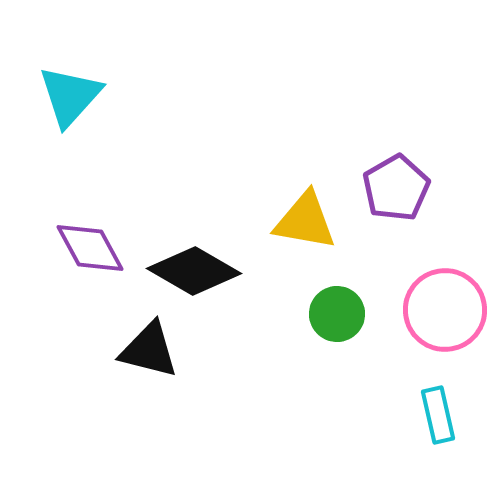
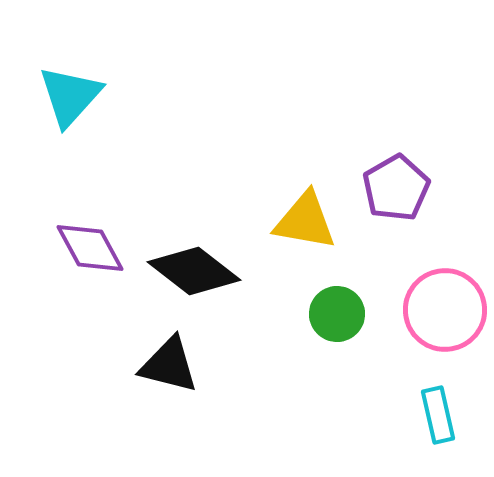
black diamond: rotated 8 degrees clockwise
black triangle: moved 20 px right, 15 px down
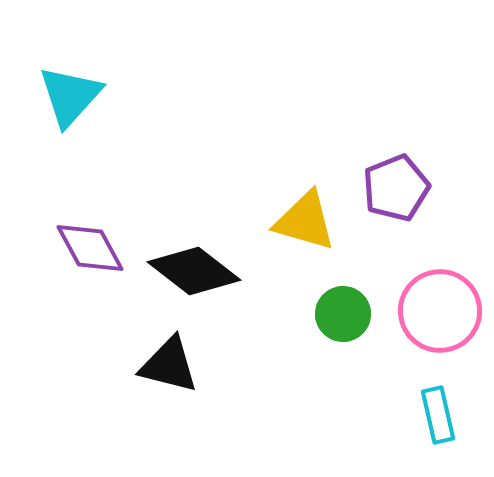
purple pentagon: rotated 8 degrees clockwise
yellow triangle: rotated 6 degrees clockwise
pink circle: moved 5 px left, 1 px down
green circle: moved 6 px right
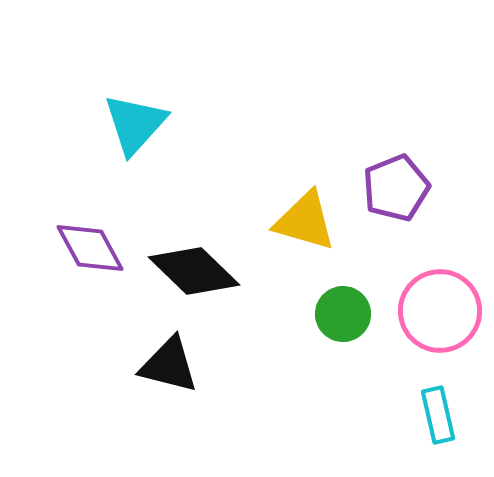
cyan triangle: moved 65 px right, 28 px down
black diamond: rotated 6 degrees clockwise
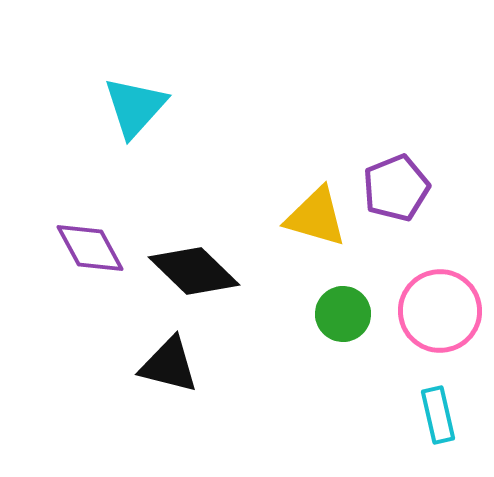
cyan triangle: moved 17 px up
yellow triangle: moved 11 px right, 4 px up
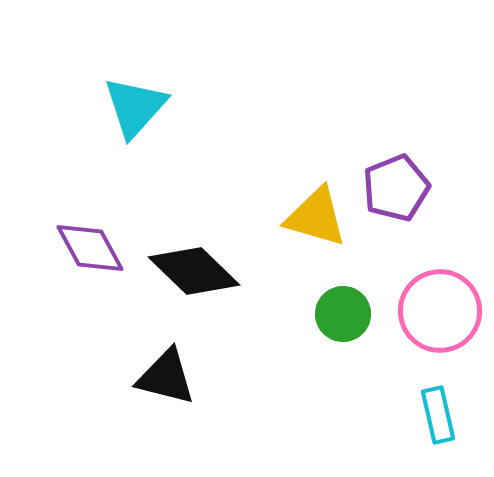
black triangle: moved 3 px left, 12 px down
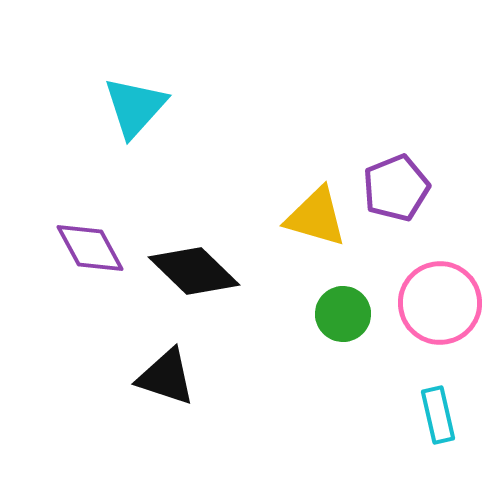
pink circle: moved 8 px up
black triangle: rotated 4 degrees clockwise
